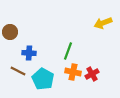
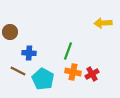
yellow arrow: rotated 18 degrees clockwise
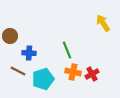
yellow arrow: rotated 60 degrees clockwise
brown circle: moved 4 px down
green line: moved 1 px left, 1 px up; rotated 42 degrees counterclockwise
cyan pentagon: rotated 25 degrees clockwise
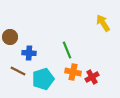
brown circle: moved 1 px down
red cross: moved 3 px down
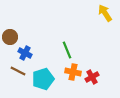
yellow arrow: moved 2 px right, 10 px up
blue cross: moved 4 px left; rotated 24 degrees clockwise
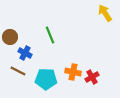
green line: moved 17 px left, 15 px up
cyan pentagon: moved 3 px right; rotated 20 degrees clockwise
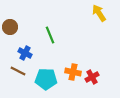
yellow arrow: moved 6 px left
brown circle: moved 10 px up
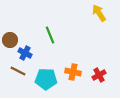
brown circle: moved 13 px down
red cross: moved 7 px right, 2 px up
